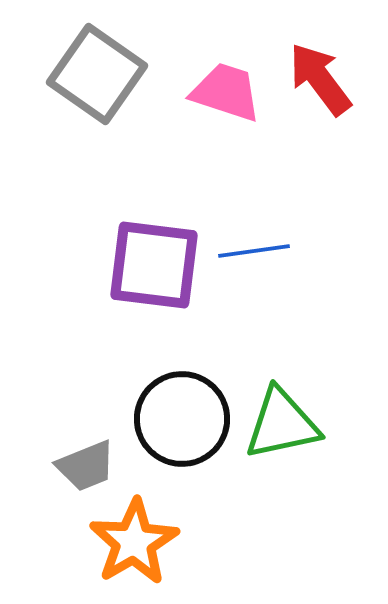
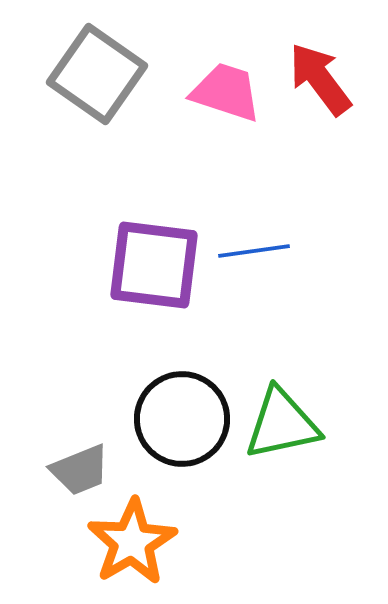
gray trapezoid: moved 6 px left, 4 px down
orange star: moved 2 px left
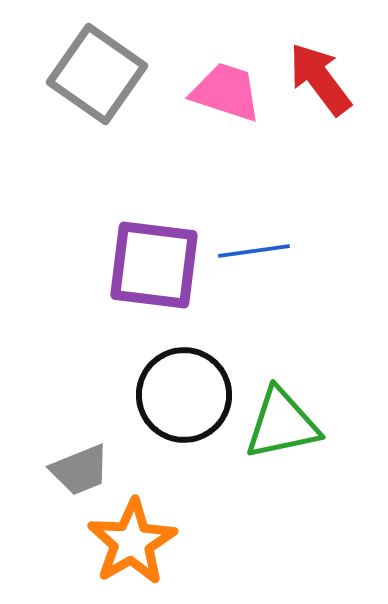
black circle: moved 2 px right, 24 px up
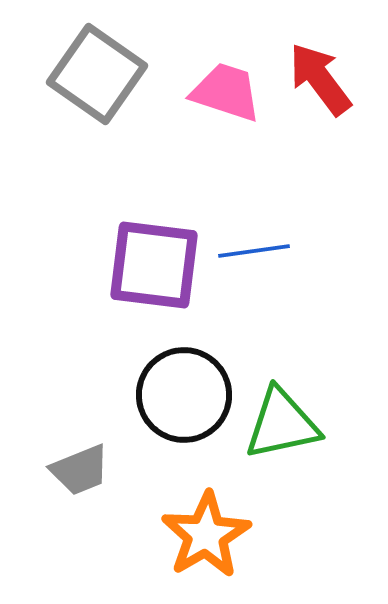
orange star: moved 74 px right, 7 px up
